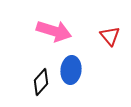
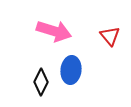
black diamond: rotated 16 degrees counterclockwise
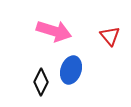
blue ellipse: rotated 12 degrees clockwise
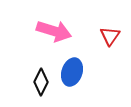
red triangle: rotated 15 degrees clockwise
blue ellipse: moved 1 px right, 2 px down
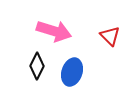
red triangle: rotated 20 degrees counterclockwise
black diamond: moved 4 px left, 16 px up
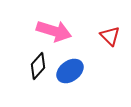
black diamond: moved 1 px right; rotated 16 degrees clockwise
blue ellipse: moved 2 px left, 1 px up; rotated 36 degrees clockwise
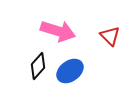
pink arrow: moved 4 px right
